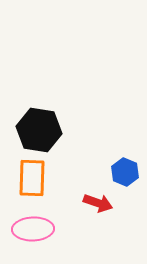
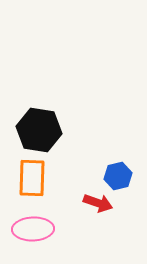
blue hexagon: moved 7 px left, 4 px down; rotated 24 degrees clockwise
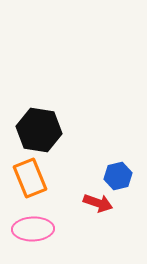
orange rectangle: moved 2 px left; rotated 24 degrees counterclockwise
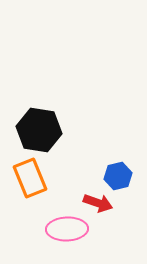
pink ellipse: moved 34 px right
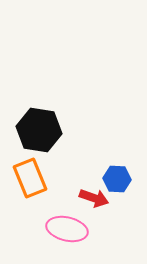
blue hexagon: moved 1 px left, 3 px down; rotated 16 degrees clockwise
red arrow: moved 4 px left, 5 px up
pink ellipse: rotated 15 degrees clockwise
